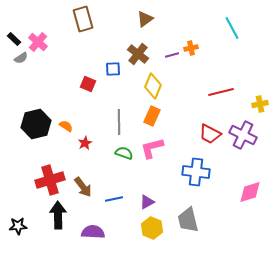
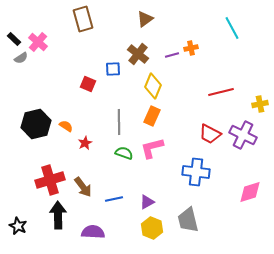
black star: rotated 30 degrees clockwise
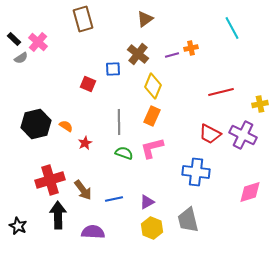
brown arrow: moved 3 px down
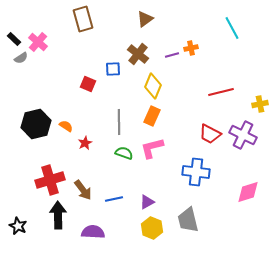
pink diamond: moved 2 px left
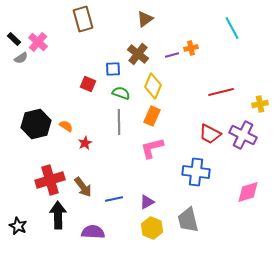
green semicircle: moved 3 px left, 60 px up
brown arrow: moved 3 px up
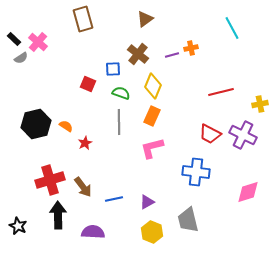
yellow hexagon: moved 4 px down
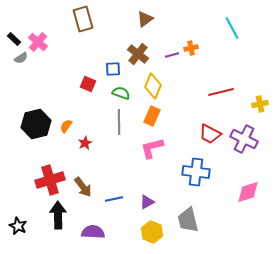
orange semicircle: rotated 88 degrees counterclockwise
purple cross: moved 1 px right, 4 px down
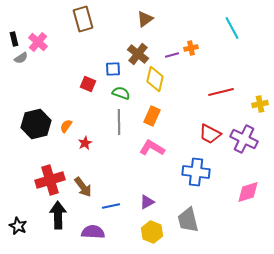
black rectangle: rotated 32 degrees clockwise
yellow diamond: moved 2 px right, 7 px up; rotated 10 degrees counterclockwise
pink L-shape: rotated 45 degrees clockwise
blue line: moved 3 px left, 7 px down
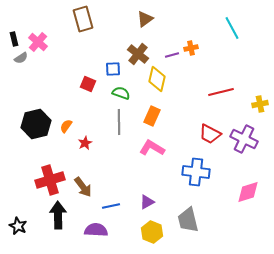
yellow diamond: moved 2 px right
purple semicircle: moved 3 px right, 2 px up
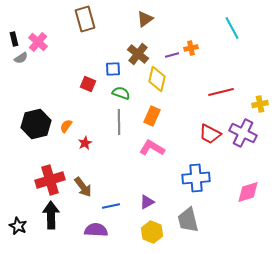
brown rectangle: moved 2 px right
purple cross: moved 1 px left, 6 px up
blue cross: moved 6 px down; rotated 12 degrees counterclockwise
black arrow: moved 7 px left
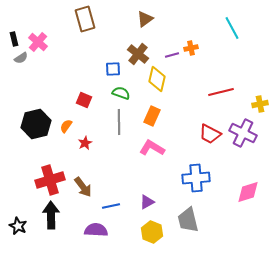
red square: moved 4 px left, 16 px down
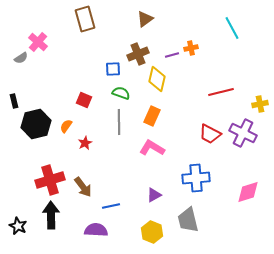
black rectangle: moved 62 px down
brown cross: rotated 30 degrees clockwise
purple triangle: moved 7 px right, 7 px up
